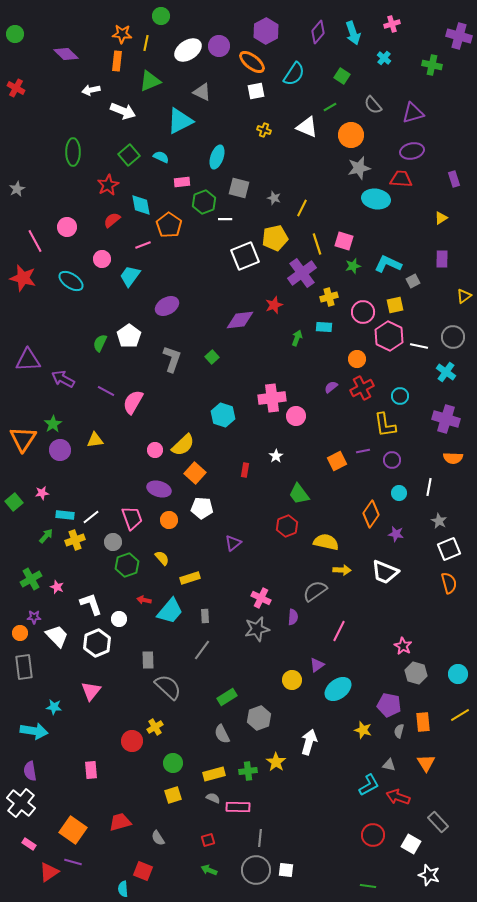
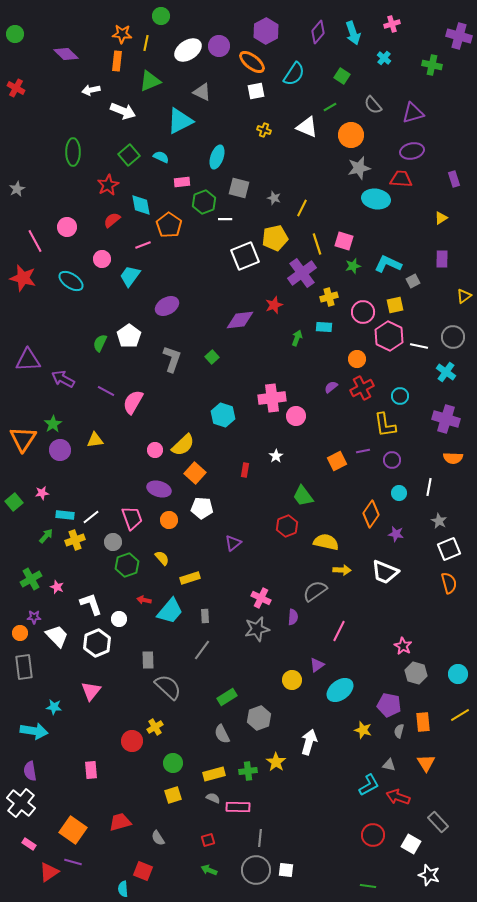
green trapezoid at (299, 494): moved 4 px right, 2 px down
cyan ellipse at (338, 689): moved 2 px right, 1 px down
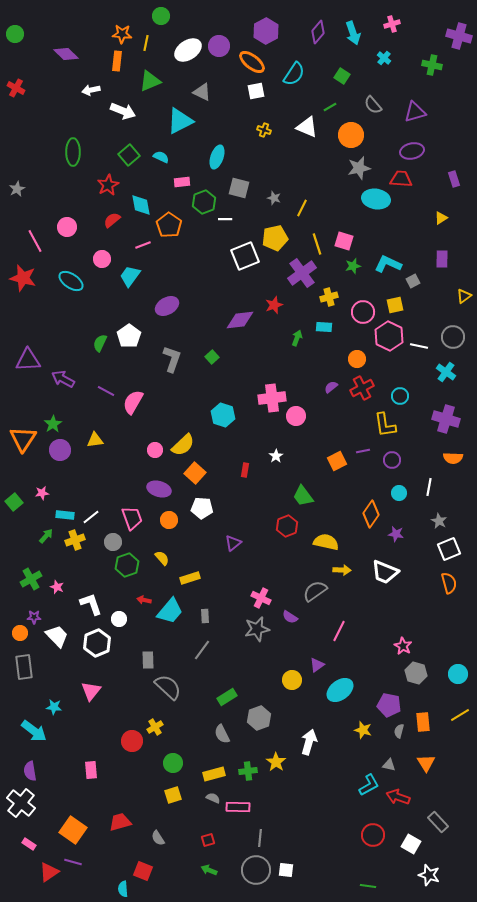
purple triangle at (413, 113): moved 2 px right, 1 px up
purple semicircle at (293, 617): moved 3 px left; rotated 119 degrees clockwise
cyan arrow at (34, 731): rotated 28 degrees clockwise
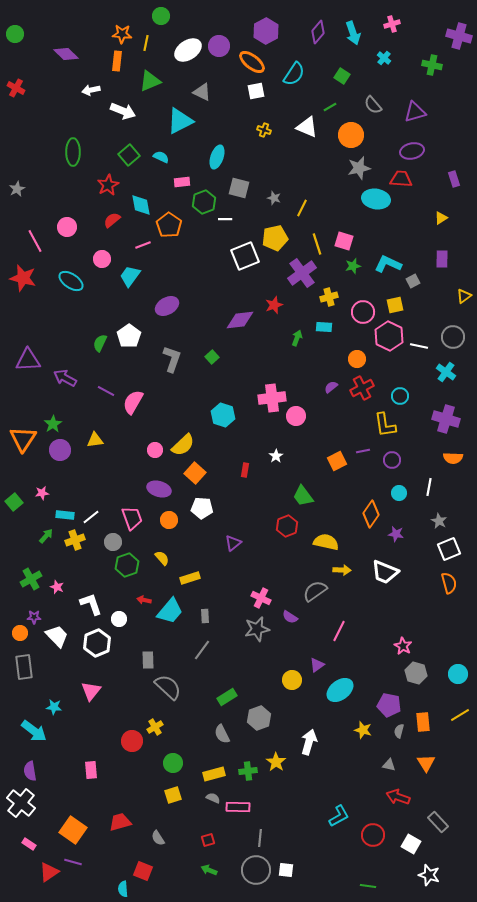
purple arrow at (63, 379): moved 2 px right, 1 px up
cyan L-shape at (369, 785): moved 30 px left, 31 px down
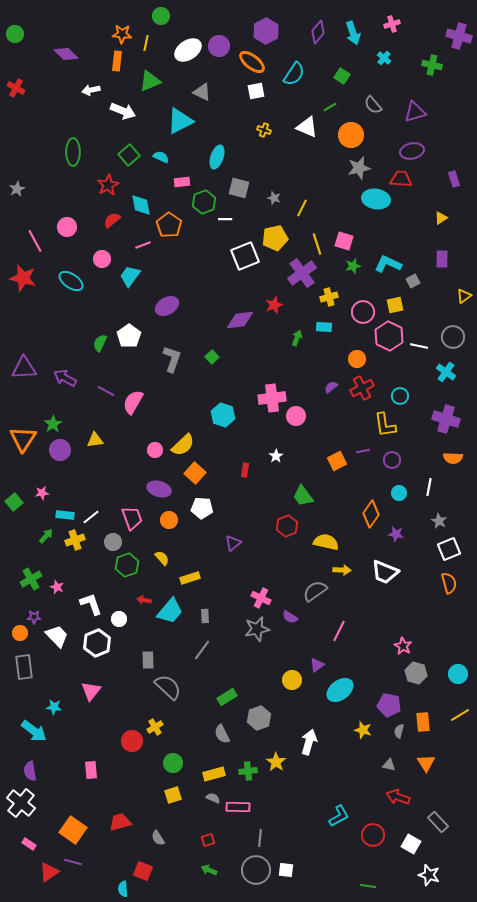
purple triangle at (28, 360): moved 4 px left, 8 px down
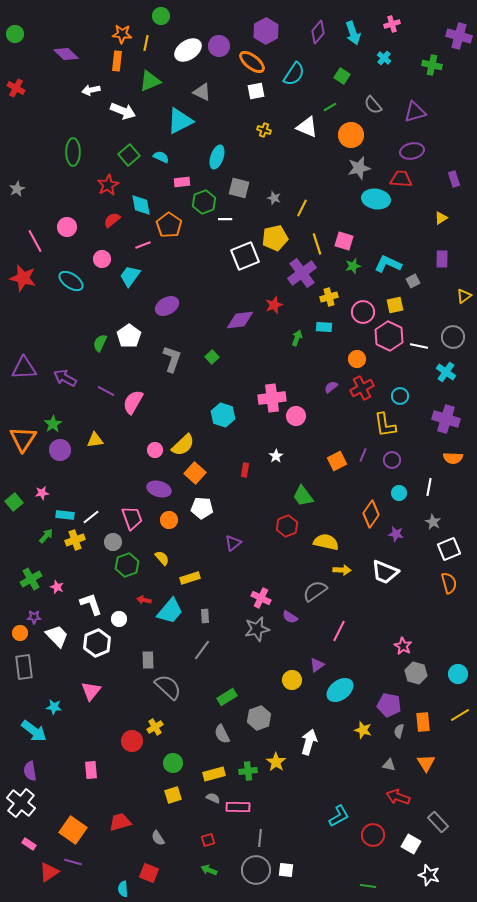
purple line at (363, 451): moved 4 px down; rotated 56 degrees counterclockwise
gray star at (439, 521): moved 6 px left, 1 px down
red square at (143, 871): moved 6 px right, 2 px down
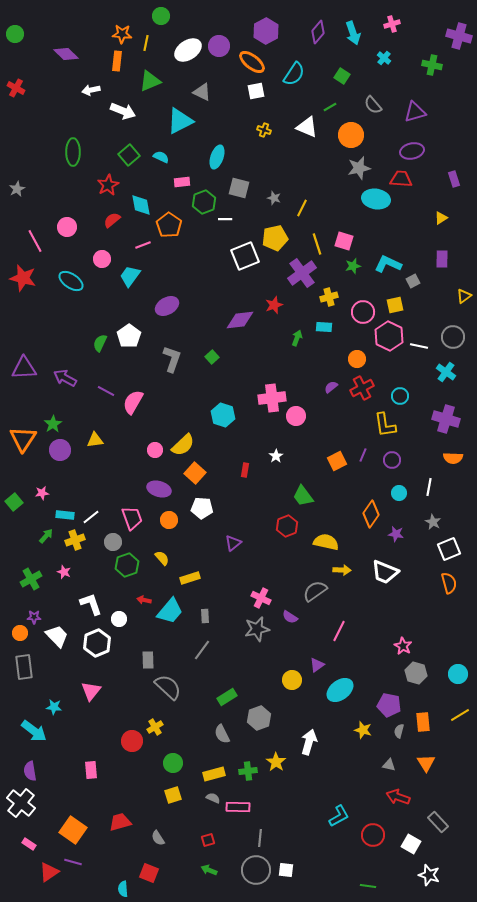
pink star at (57, 587): moved 7 px right, 15 px up
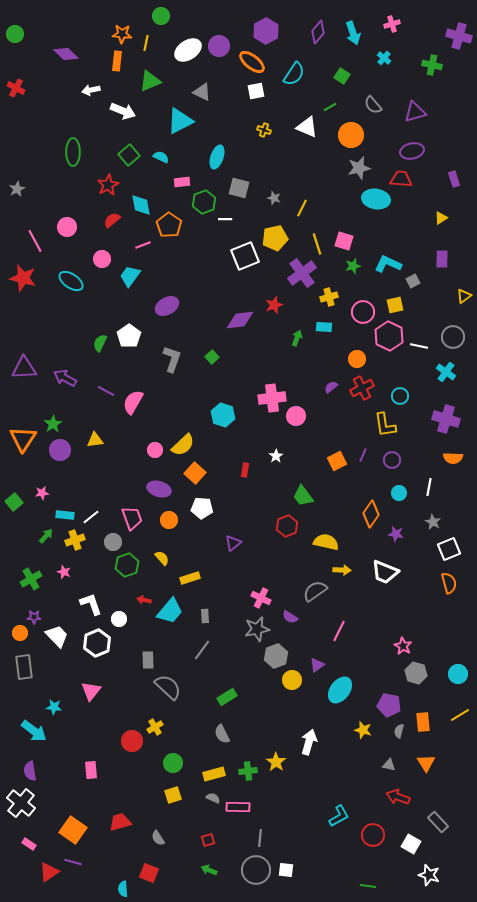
cyan ellipse at (340, 690): rotated 16 degrees counterclockwise
gray hexagon at (259, 718): moved 17 px right, 62 px up
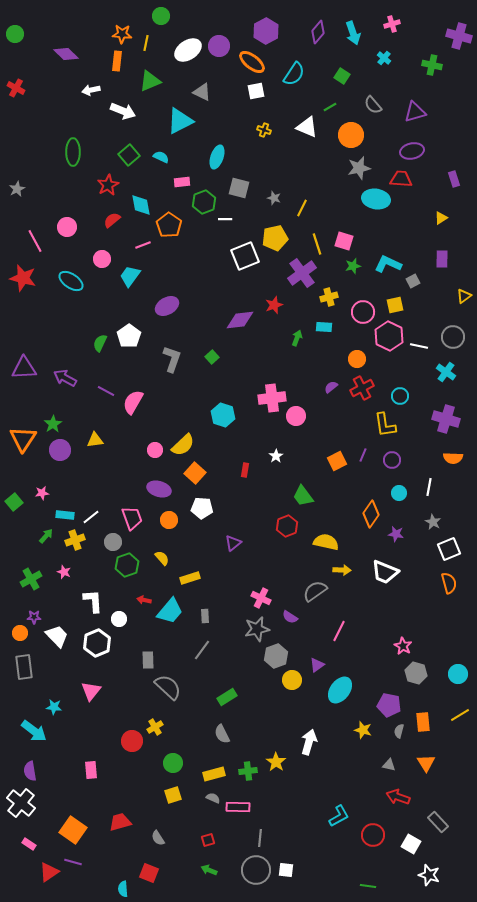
white L-shape at (91, 604): moved 2 px right, 3 px up; rotated 15 degrees clockwise
